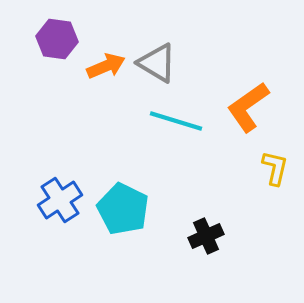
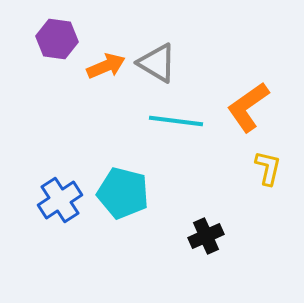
cyan line: rotated 10 degrees counterclockwise
yellow L-shape: moved 7 px left
cyan pentagon: moved 16 px up; rotated 12 degrees counterclockwise
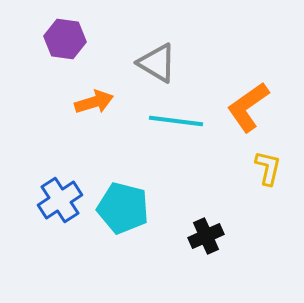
purple hexagon: moved 8 px right
orange arrow: moved 12 px left, 36 px down; rotated 6 degrees clockwise
cyan pentagon: moved 15 px down
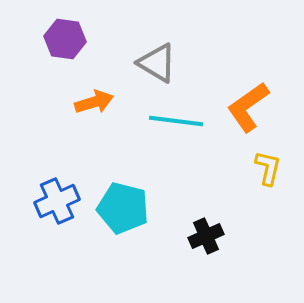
blue cross: moved 3 px left, 1 px down; rotated 9 degrees clockwise
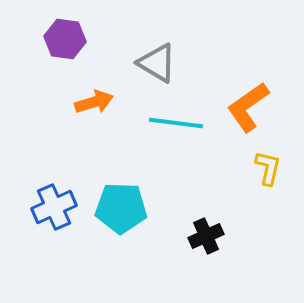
cyan line: moved 2 px down
blue cross: moved 3 px left, 6 px down
cyan pentagon: moved 2 px left; rotated 12 degrees counterclockwise
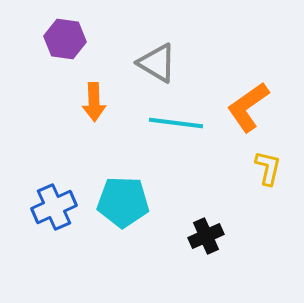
orange arrow: rotated 105 degrees clockwise
cyan pentagon: moved 2 px right, 6 px up
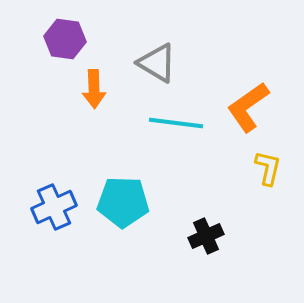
orange arrow: moved 13 px up
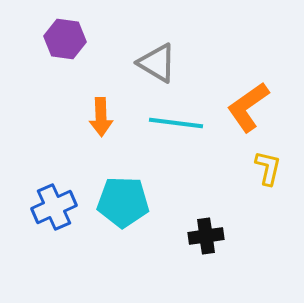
orange arrow: moved 7 px right, 28 px down
black cross: rotated 16 degrees clockwise
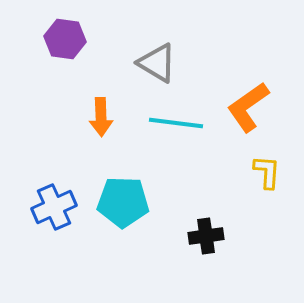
yellow L-shape: moved 1 px left, 4 px down; rotated 9 degrees counterclockwise
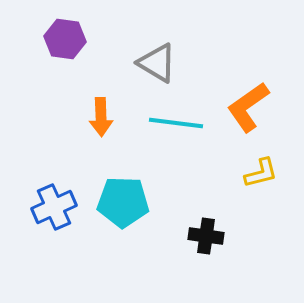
yellow L-shape: moved 6 px left, 1 px down; rotated 72 degrees clockwise
black cross: rotated 16 degrees clockwise
